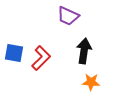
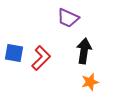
purple trapezoid: moved 2 px down
orange star: moved 1 px left; rotated 18 degrees counterclockwise
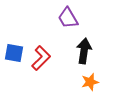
purple trapezoid: rotated 35 degrees clockwise
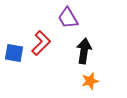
red L-shape: moved 15 px up
orange star: moved 1 px up
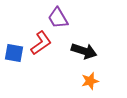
purple trapezoid: moved 10 px left
red L-shape: rotated 10 degrees clockwise
black arrow: rotated 100 degrees clockwise
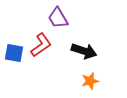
red L-shape: moved 2 px down
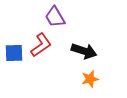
purple trapezoid: moved 3 px left, 1 px up
blue square: rotated 12 degrees counterclockwise
orange star: moved 2 px up
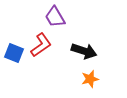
blue square: rotated 24 degrees clockwise
